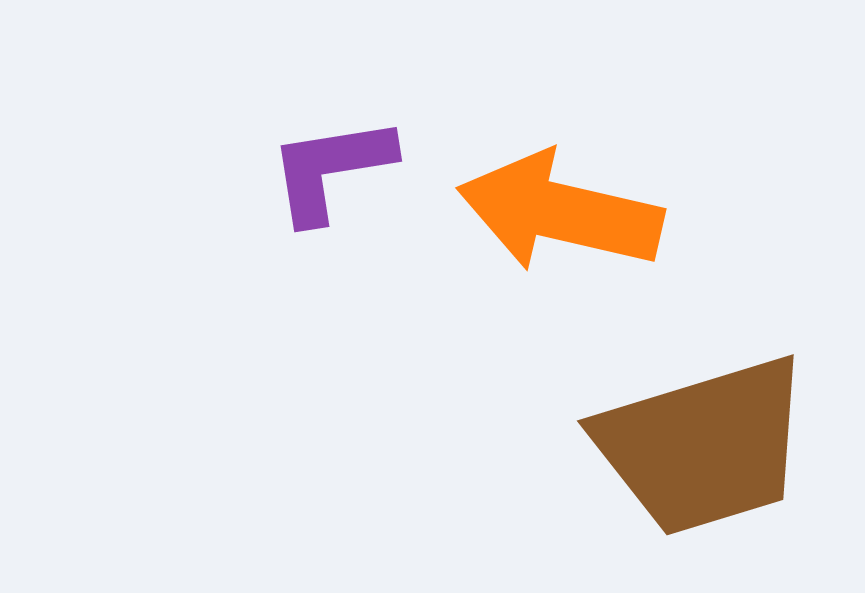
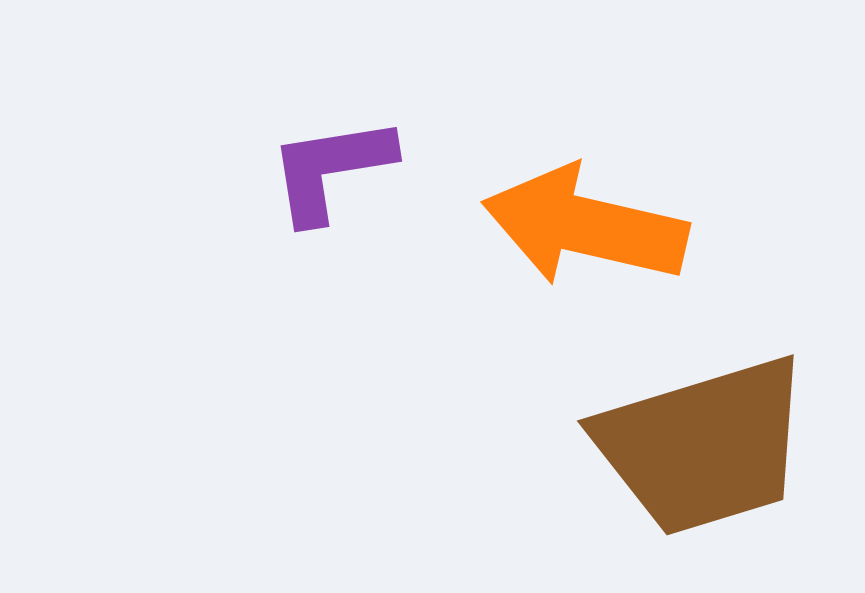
orange arrow: moved 25 px right, 14 px down
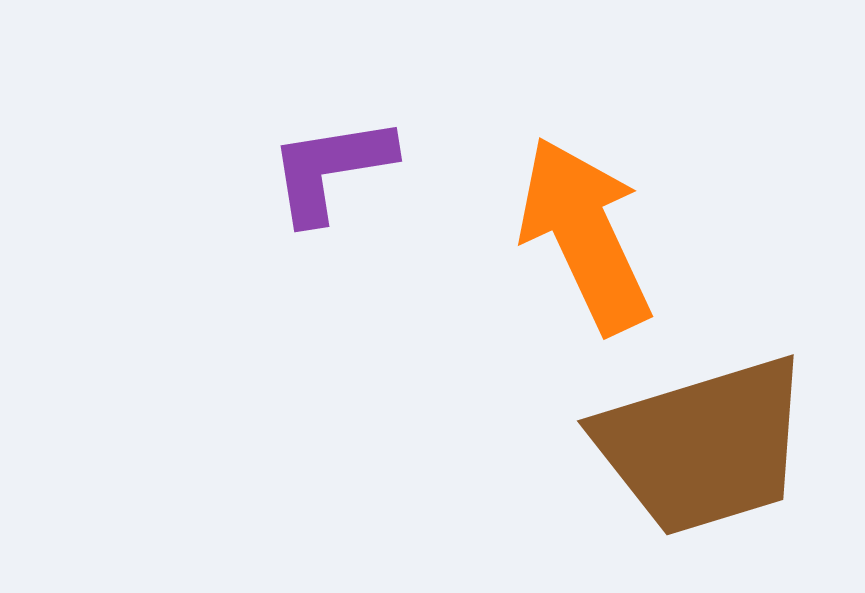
orange arrow: moved 9 px down; rotated 52 degrees clockwise
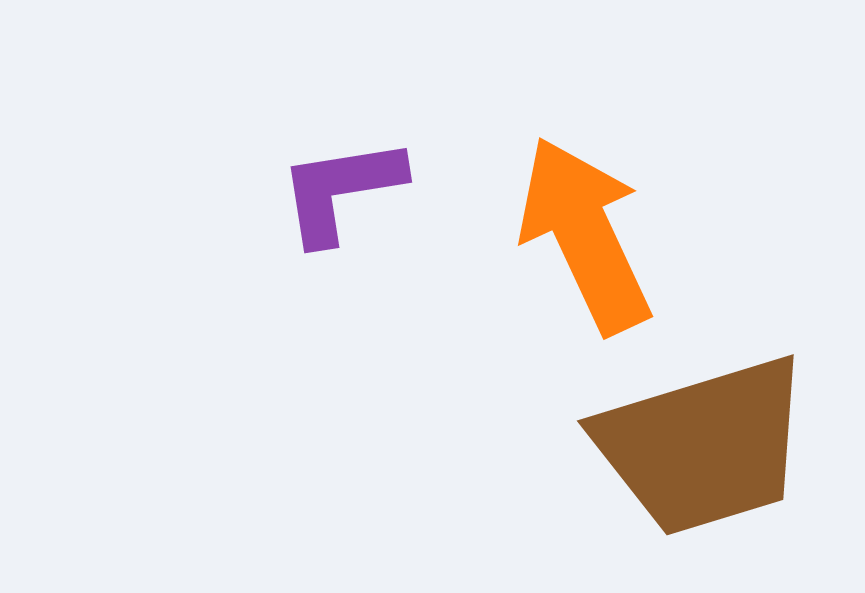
purple L-shape: moved 10 px right, 21 px down
